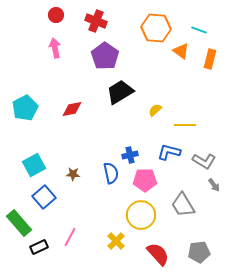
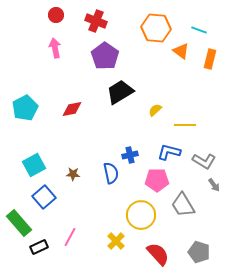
pink pentagon: moved 12 px right
gray pentagon: rotated 25 degrees clockwise
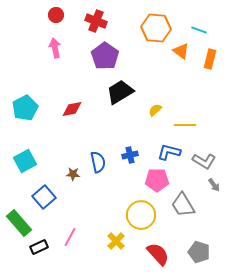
cyan square: moved 9 px left, 4 px up
blue semicircle: moved 13 px left, 11 px up
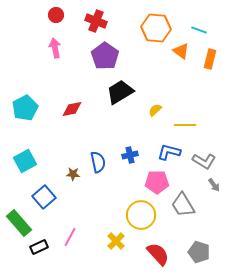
pink pentagon: moved 2 px down
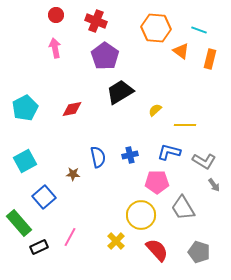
blue semicircle: moved 5 px up
gray trapezoid: moved 3 px down
red semicircle: moved 1 px left, 4 px up
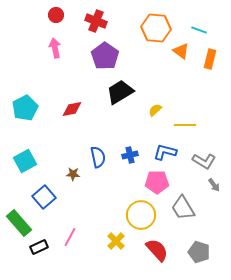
blue L-shape: moved 4 px left
